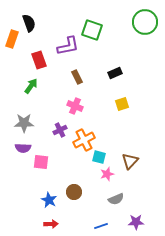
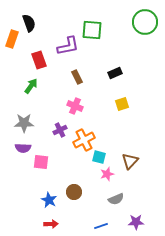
green square: rotated 15 degrees counterclockwise
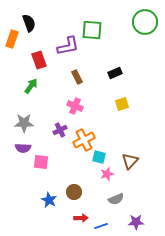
red arrow: moved 30 px right, 6 px up
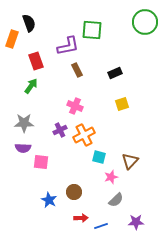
red rectangle: moved 3 px left, 1 px down
brown rectangle: moved 7 px up
orange cross: moved 5 px up
pink star: moved 4 px right, 3 px down
gray semicircle: moved 1 px down; rotated 21 degrees counterclockwise
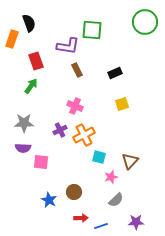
purple L-shape: rotated 20 degrees clockwise
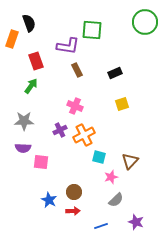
gray star: moved 2 px up
red arrow: moved 8 px left, 7 px up
purple star: rotated 21 degrees clockwise
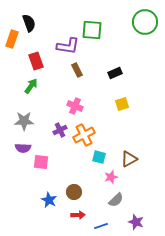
brown triangle: moved 1 px left, 2 px up; rotated 18 degrees clockwise
red arrow: moved 5 px right, 4 px down
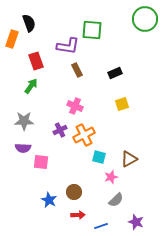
green circle: moved 3 px up
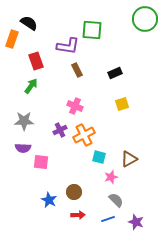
black semicircle: rotated 36 degrees counterclockwise
gray semicircle: rotated 91 degrees counterclockwise
blue line: moved 7 px right, 7 px up
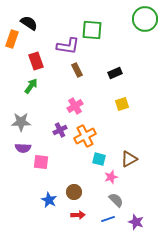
pink cross: rotated 35 degrees clockwise
gray star: moved 3 px left, 1 px down
orange cross: moved 1 px right, 1 px down
cyan square: moved 2 px down
